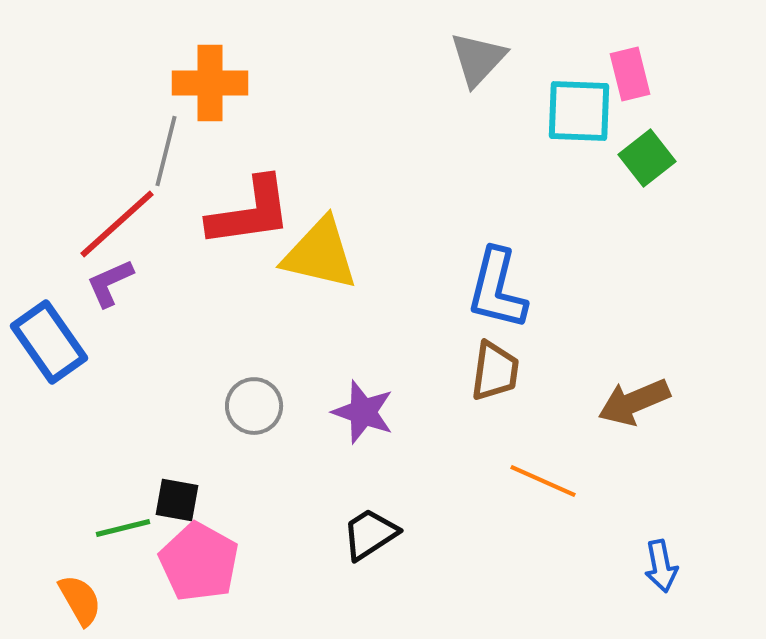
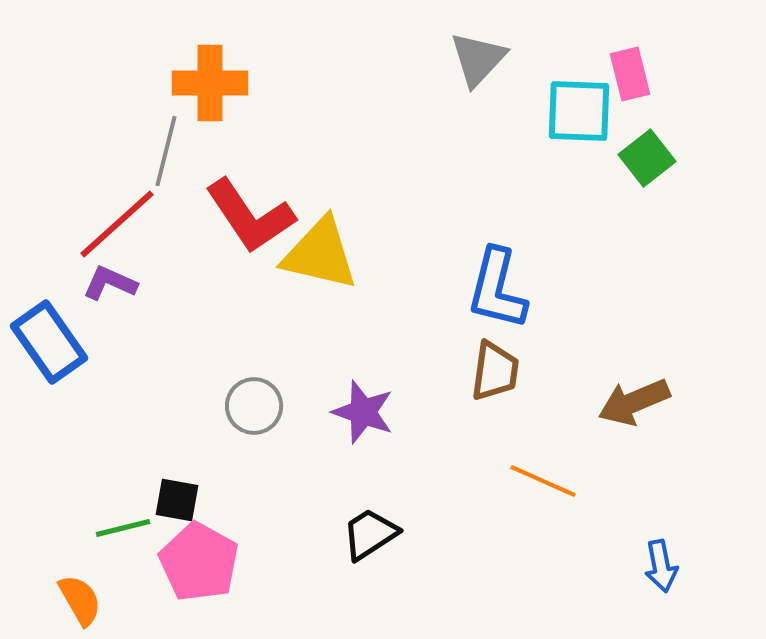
red L-shape: moved 4 px down; rotated 64 degrees clockwise
purple L-shape: rotated 48 degrees clockwise
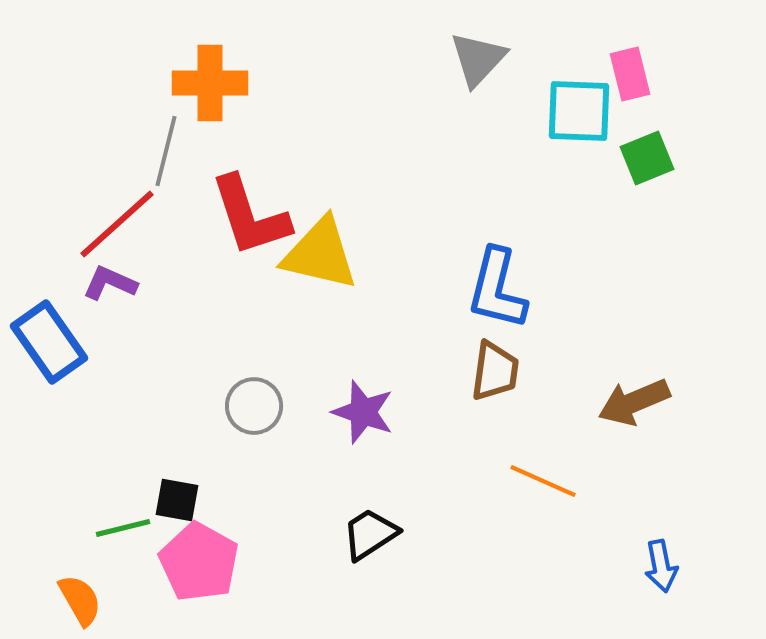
green square: rotated 16 degrees clockwise
red L-shape: rotated 16 degrees clockwise
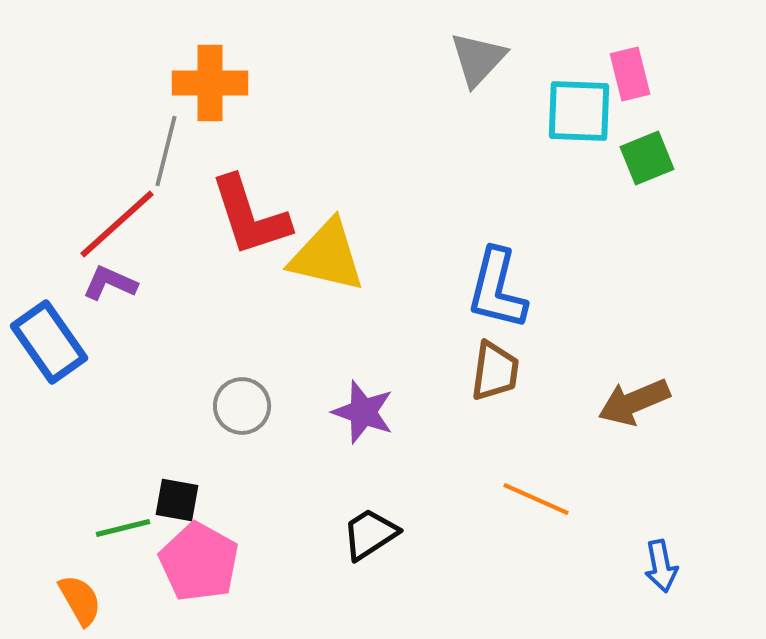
yellow triangle: moved 7 px right, 2 px down
gray circle: moved 12 px left
orange line: moved 7 px left, 18 px down
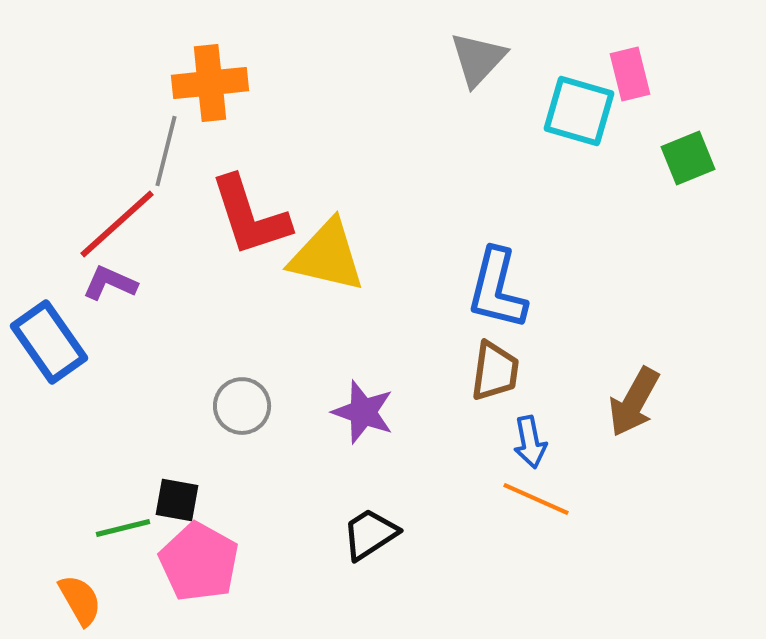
orange cross: rotated 6 degrees counterclockwise
cyan square: rotated 14 degrees clockwise
green square: moved 41 px right
brown arrow: rotated 38 degrees counterclockwise
blue arrow: moved 131 px left, 124 px up
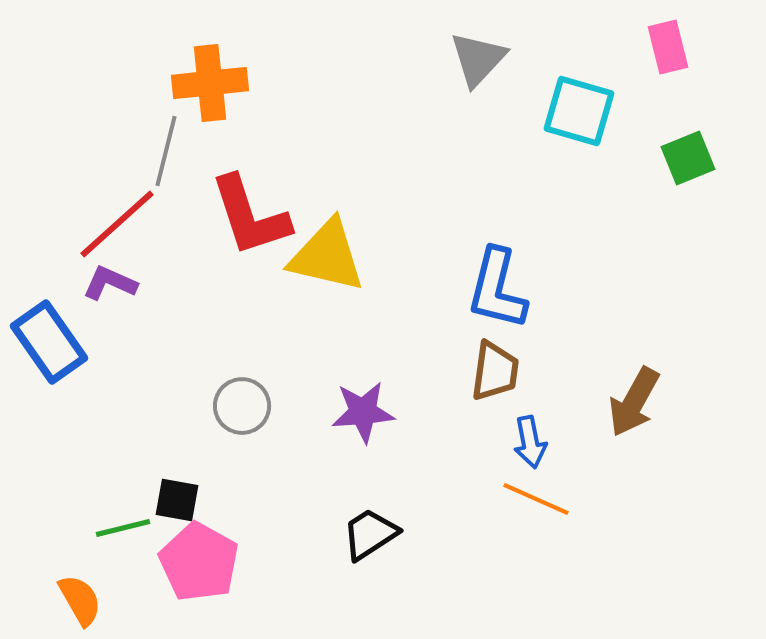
pink rectangle: moved 38 px right, 27 px up
purple star: rotated 24 degrees counterclockwise
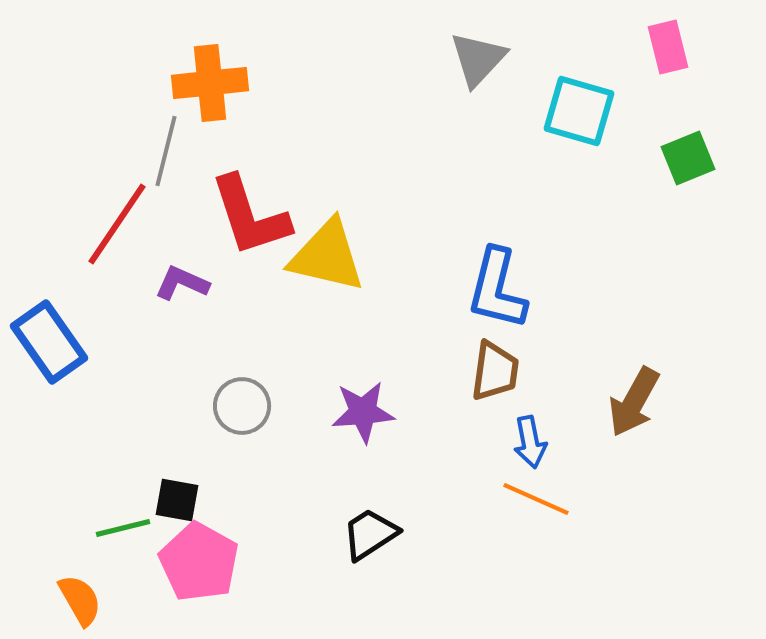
red line: rotated 14 degrees counterclockwise
purple L-shape: moved 72 px right
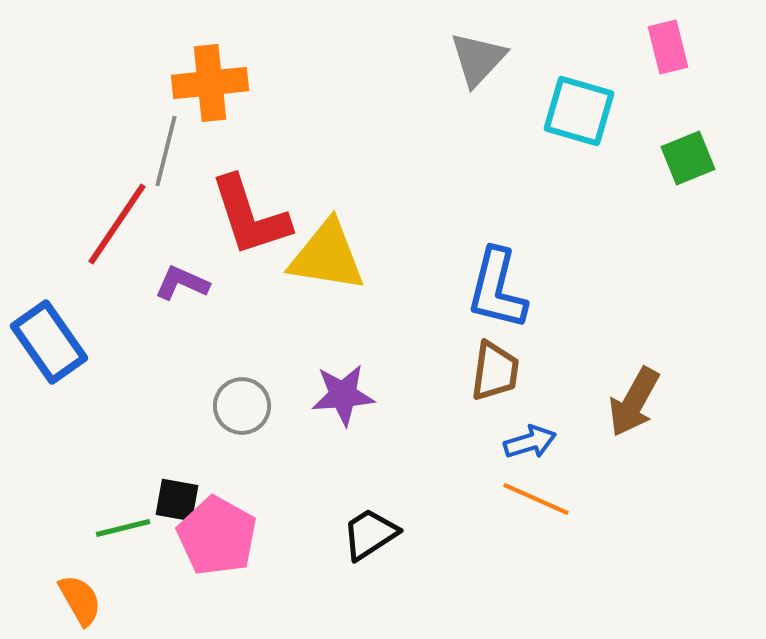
yellow triangle: rotated 4 degrees counterclockwise
purple star: moved 20 px left, 17 px up
blue arrow: rotated 96 degrees counterclockwise
pink pentagon: moved 18 px right, 26 px up
